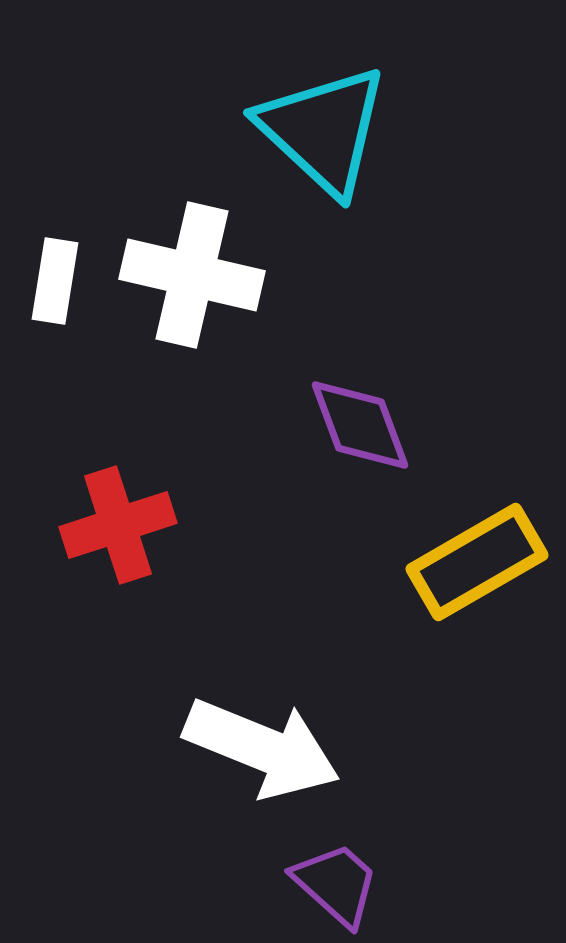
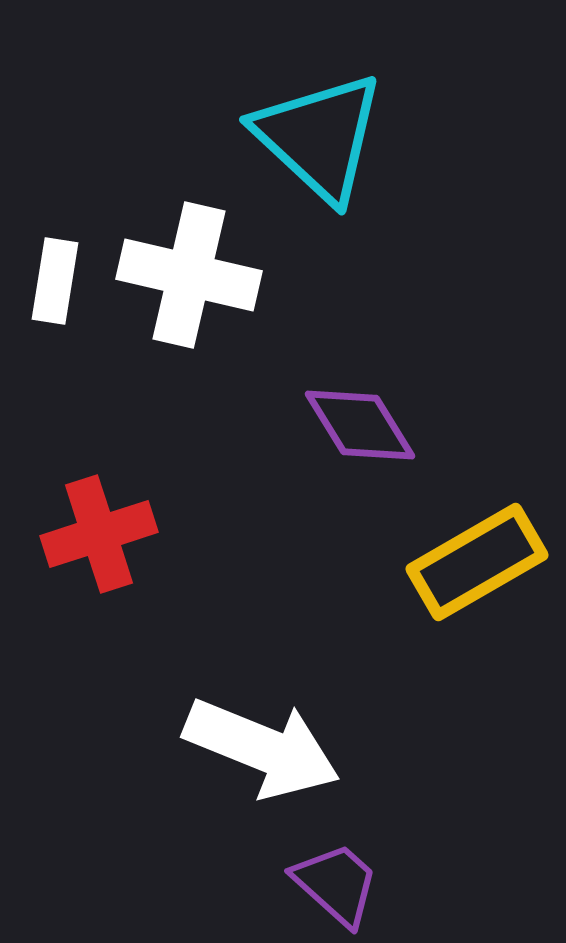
cyan triangle: moved 4 px left, 7 px down
white cross: moved 3 px left
purple diamond: rotated 11 degrees counterclockwise
red cross: moved 19 px left, 9 px down
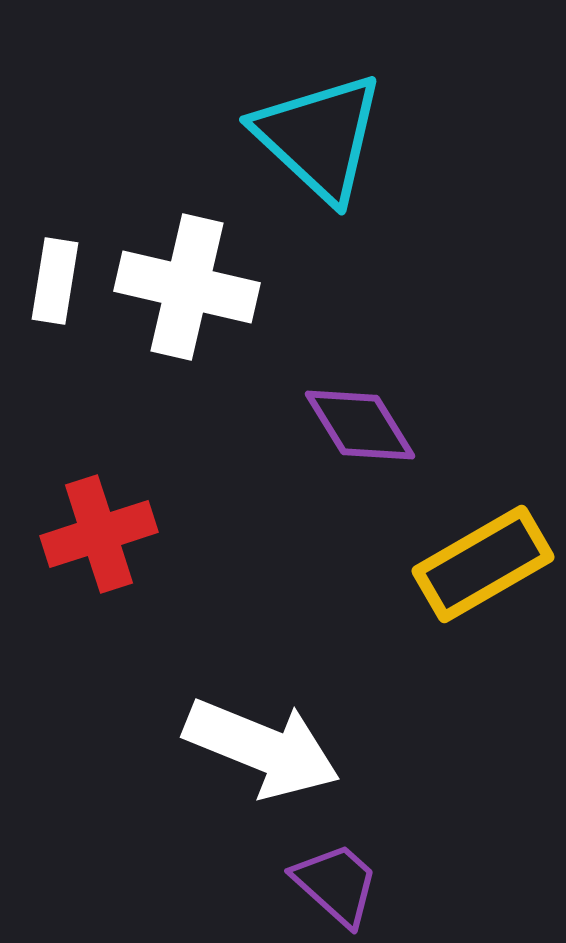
white cross: moved 2 px left, 12 px down
yellow rectangle: moved 6 px right, 2 px down
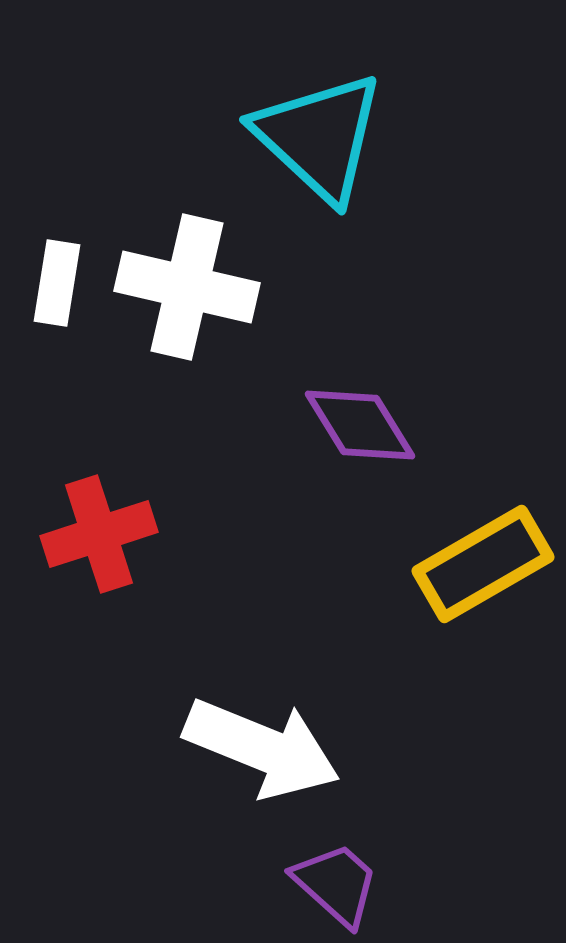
white rectangle: moved 2 px right, 2 px down
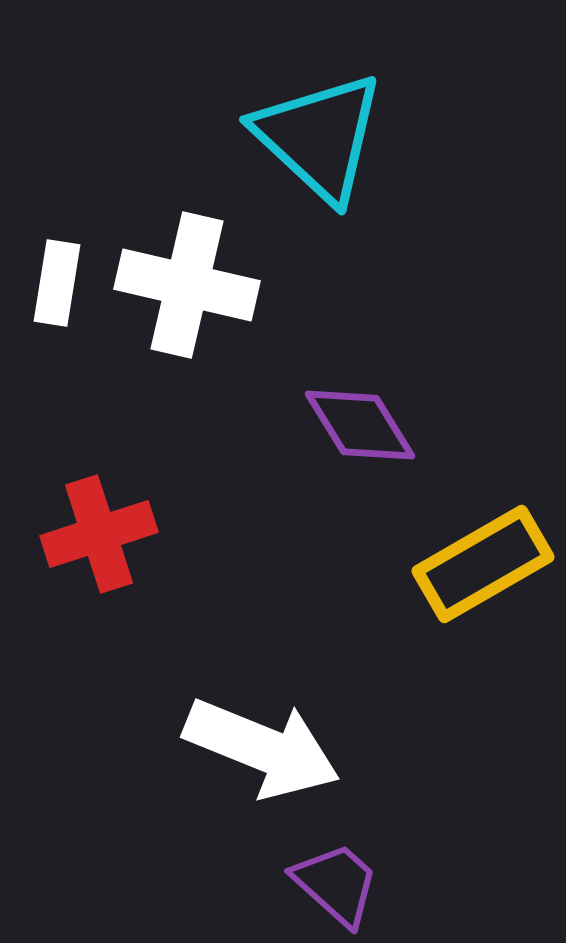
white cross: moved 2 px up
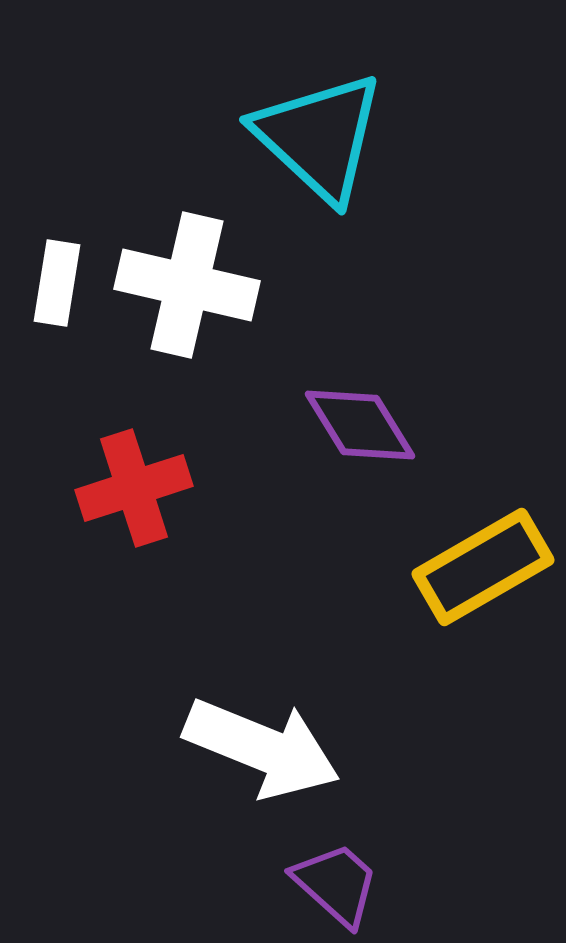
red cross: moved 35 px right, 46 px up
yellow rectangle: moved 3 px down
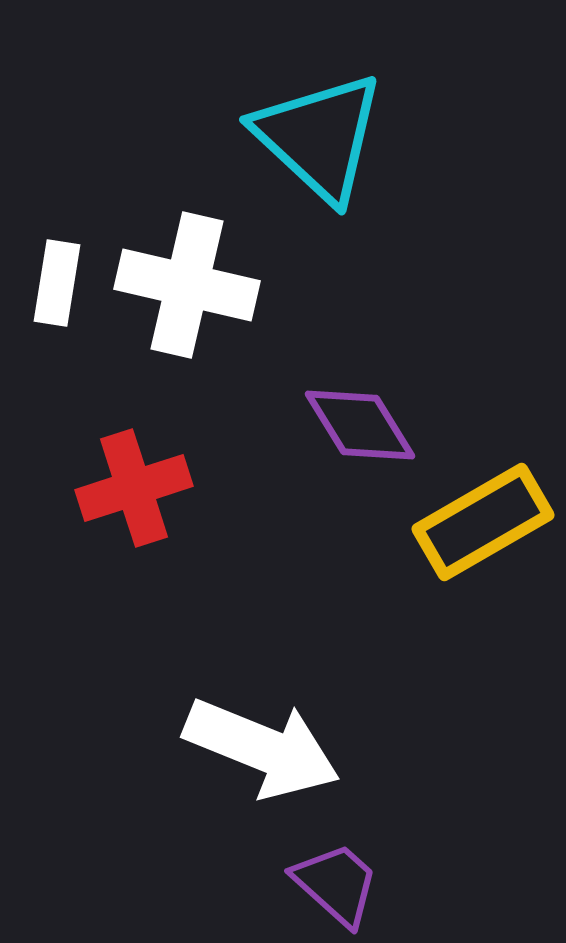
yellow rectangle: moved 45 px up
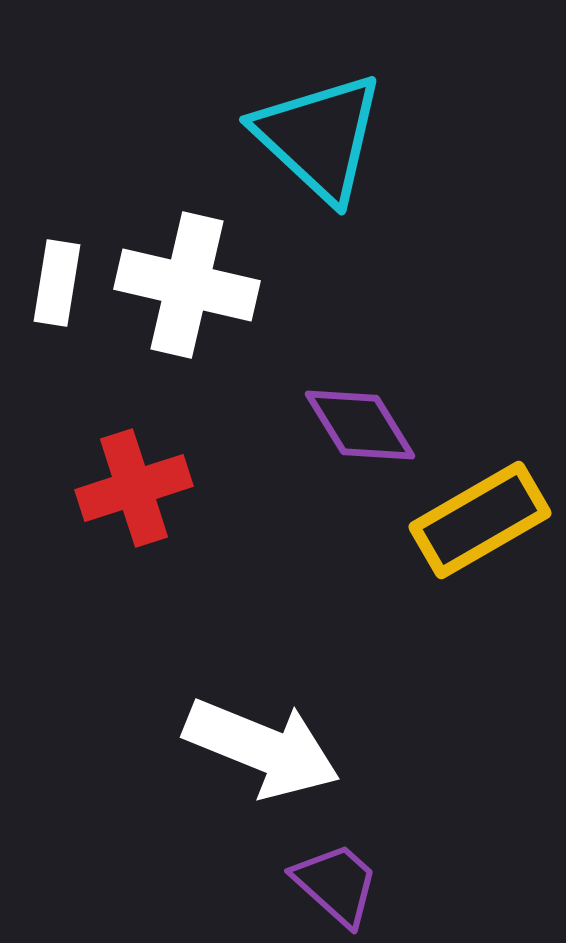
yellow rectangle: moved 3 px left, 2 px up
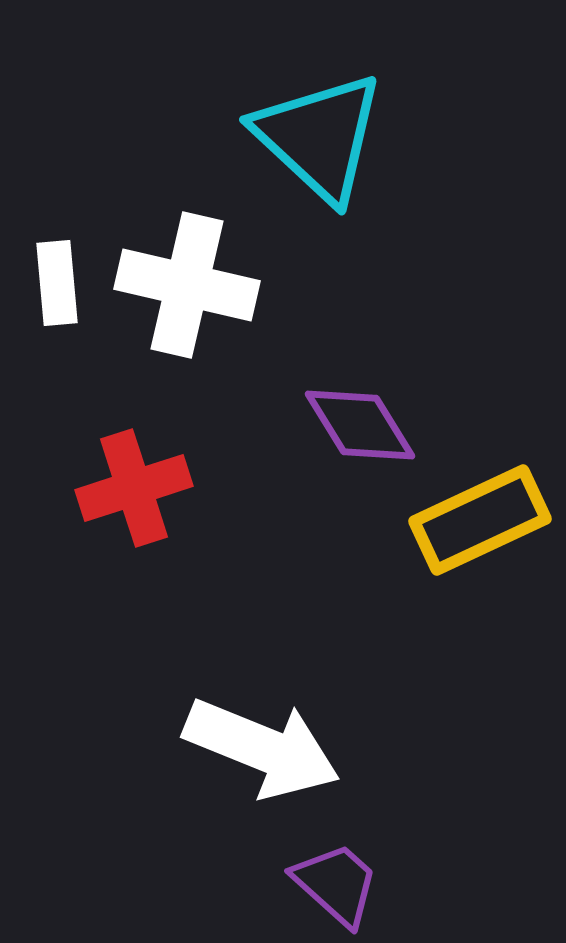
white rectangle: rotated 14 degrees counterclockwise
yellow rectangle: rotated 5 degrees clockwise
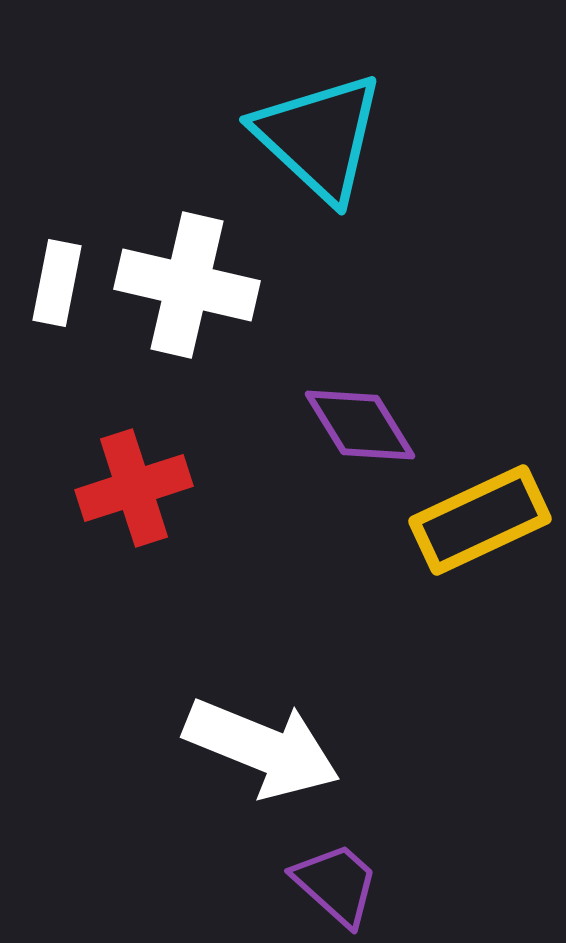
white rectangle: rotated 16 degrees clockwise
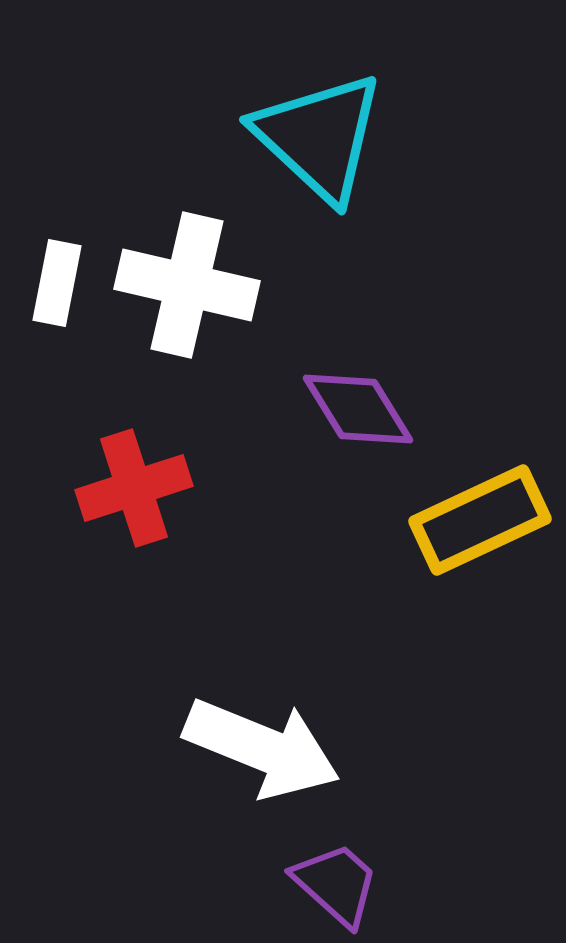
purple diamond: moved 2 px left, 16 px up
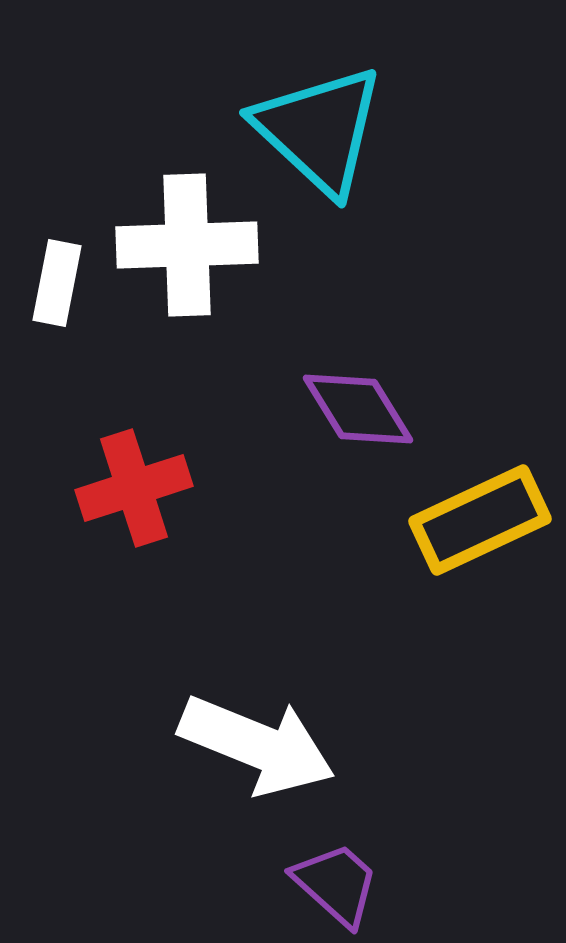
cyan triangle: moved 7 px up
white cross: moved 40 px up; rotated 15 degrees counterclockwise
white arrow: moved 5 px left, 3 px up
